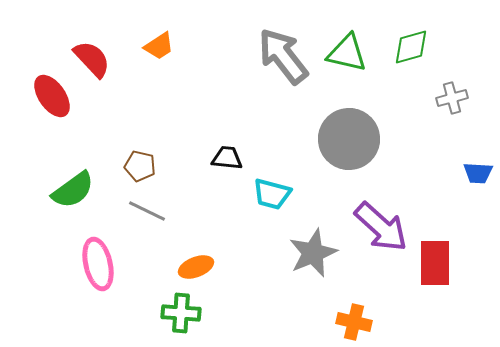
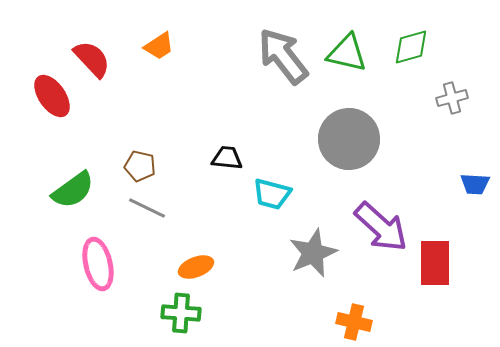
blue trapezoid: moved 3 px left, 11 px down
gray line: moved 3 px up
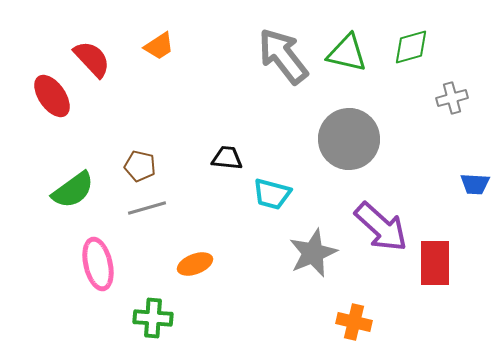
gray line: rotated 42 degrees counterclockwise
orange ellipse: moved 1 px left, 3 px up
green cross: moved 28 px left, 5 px down
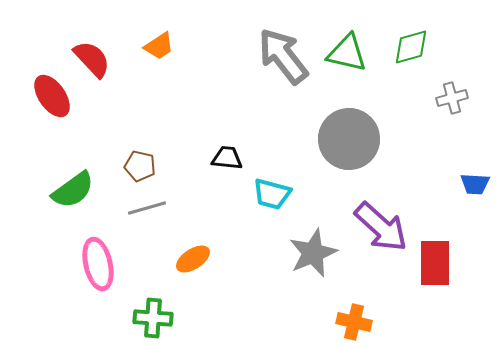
orange ellipse: moved 2 px left, 5 px up; rotated 12 degrees counterclockwise
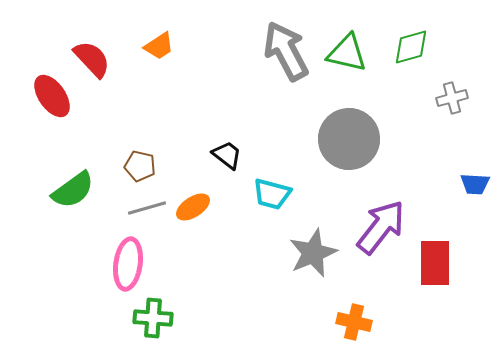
gray arrow: moved 3 px right, 5 px up; rotated 10 degrees clockwise
black trapezoid: moved 3 px up; rotated 32 degrees clockwise
purple arrow: rotated 94 degrees counterclockwise
orange ellipse: moved 52 px up
pink ellipse: moved 30 px right; rotated 21 degrees clockwise
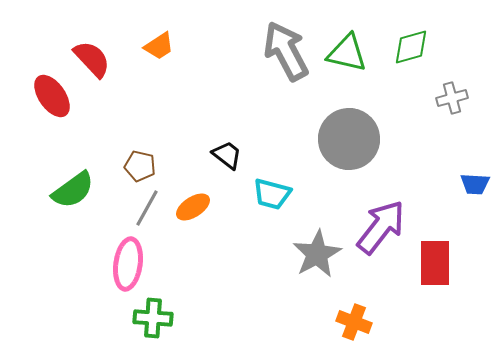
gray line: rotated 45 degrees counterclockwise
gray star: moved 4 px right, 1 px down; rotated 6 degrees counterclockwise
orange cross: rotated 8 degrees clockwise
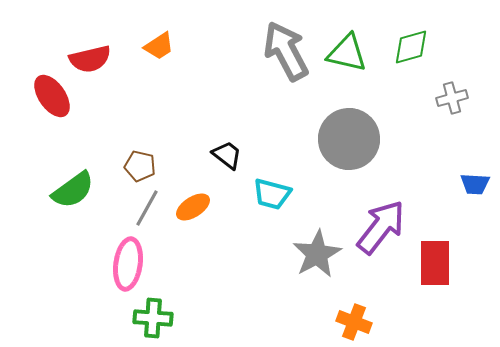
red semicircle: moved 2 px left; rotated 120 degrees clockwise
